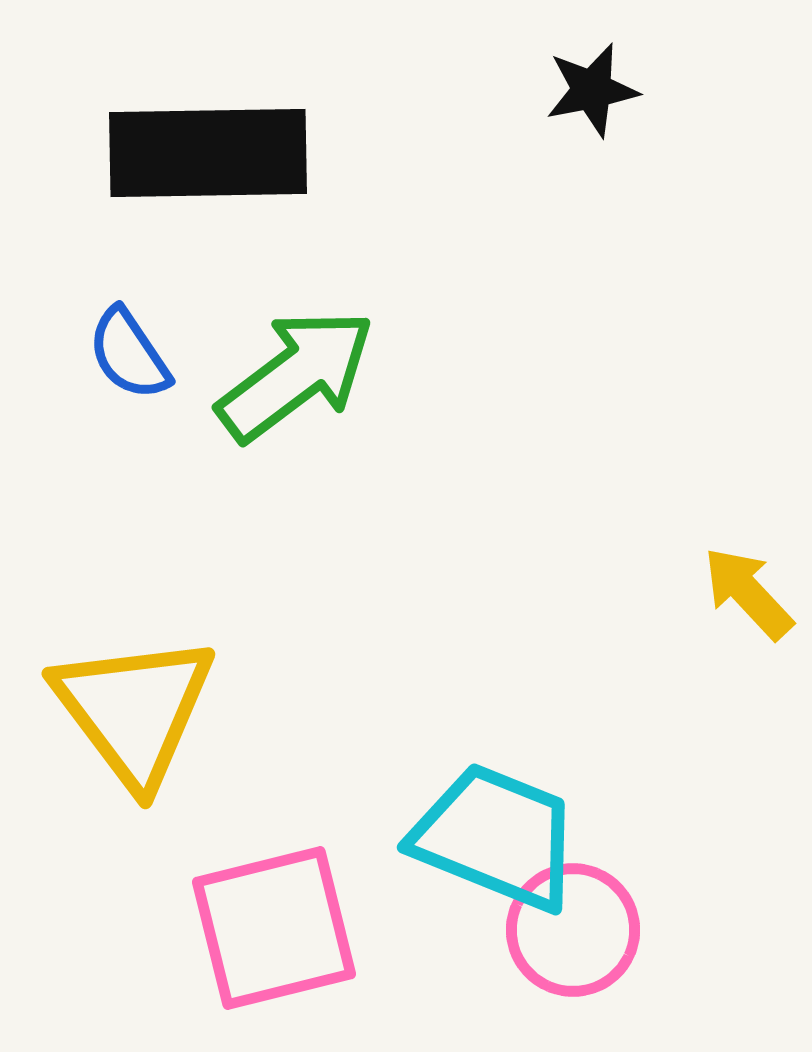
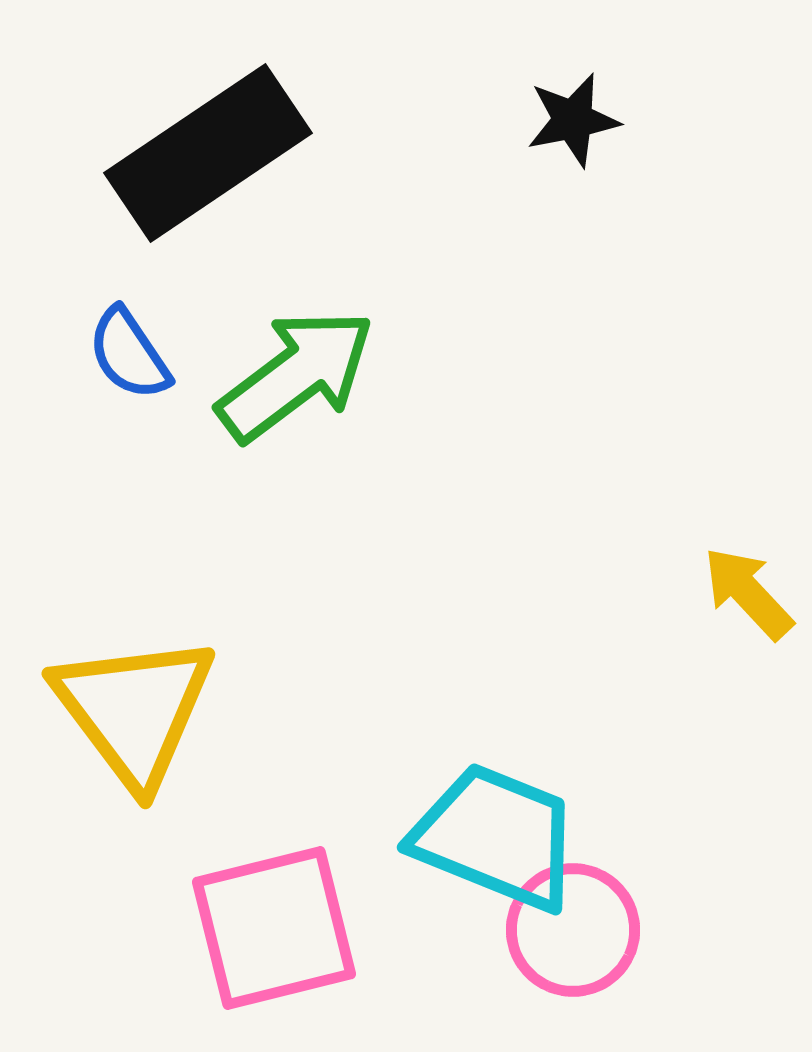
black star: moved 19 px left, 30 px down
black rectangle: rotated 33 degrees counterclockwise
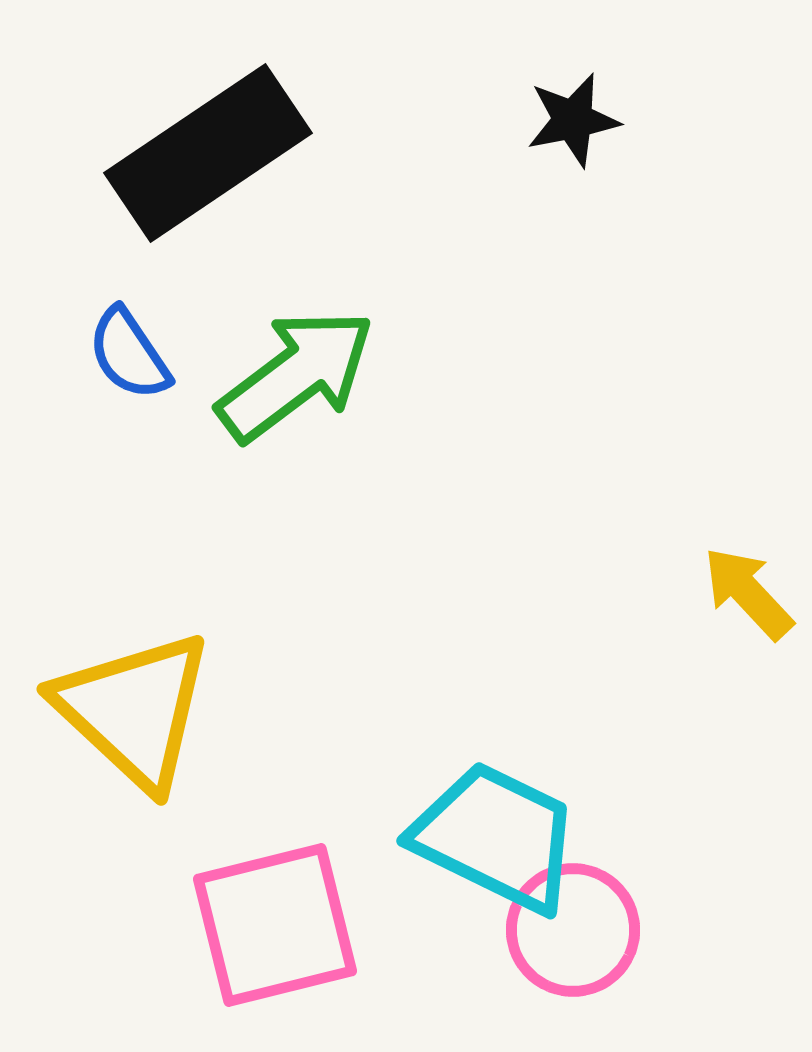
yellow triangle: rotated 10 degrees counterclockwise
cyan trapezoid: rotated 4 degrees clockwise
pink square: moved 1 px right, 3 px up
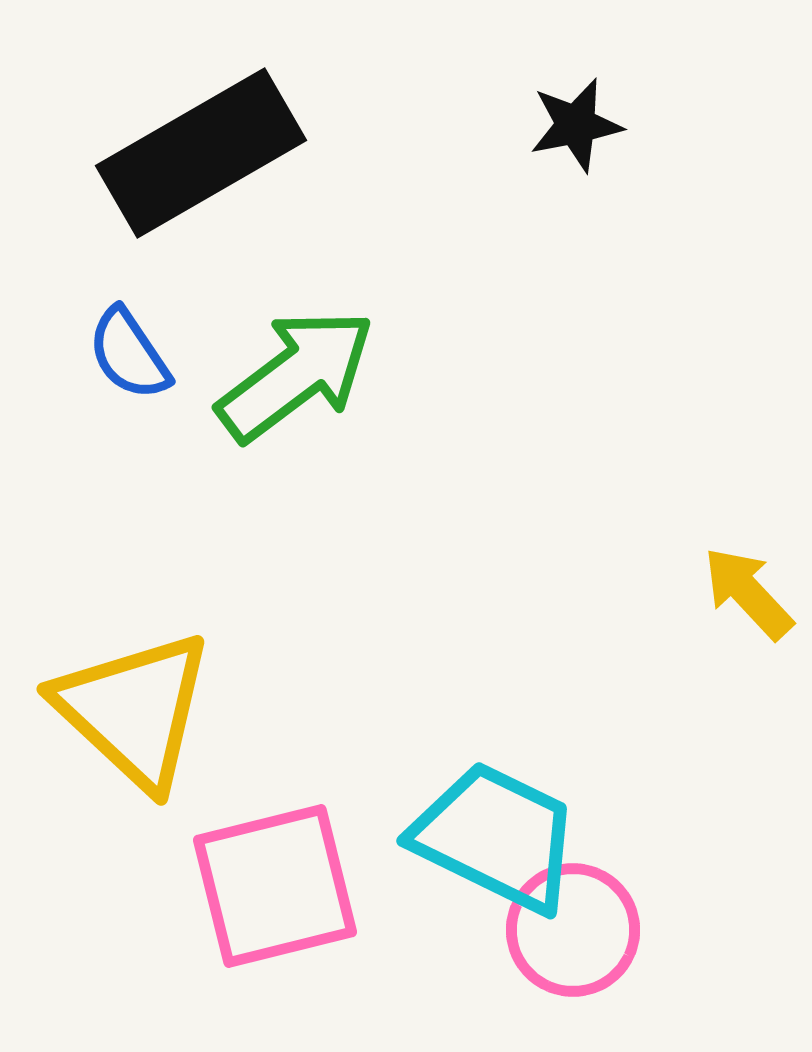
black star: moved 3 px right, 5 px down
black rectangle: moved 7 px left; rotated 4 degrees clockwise
pink square: moved 39 px up
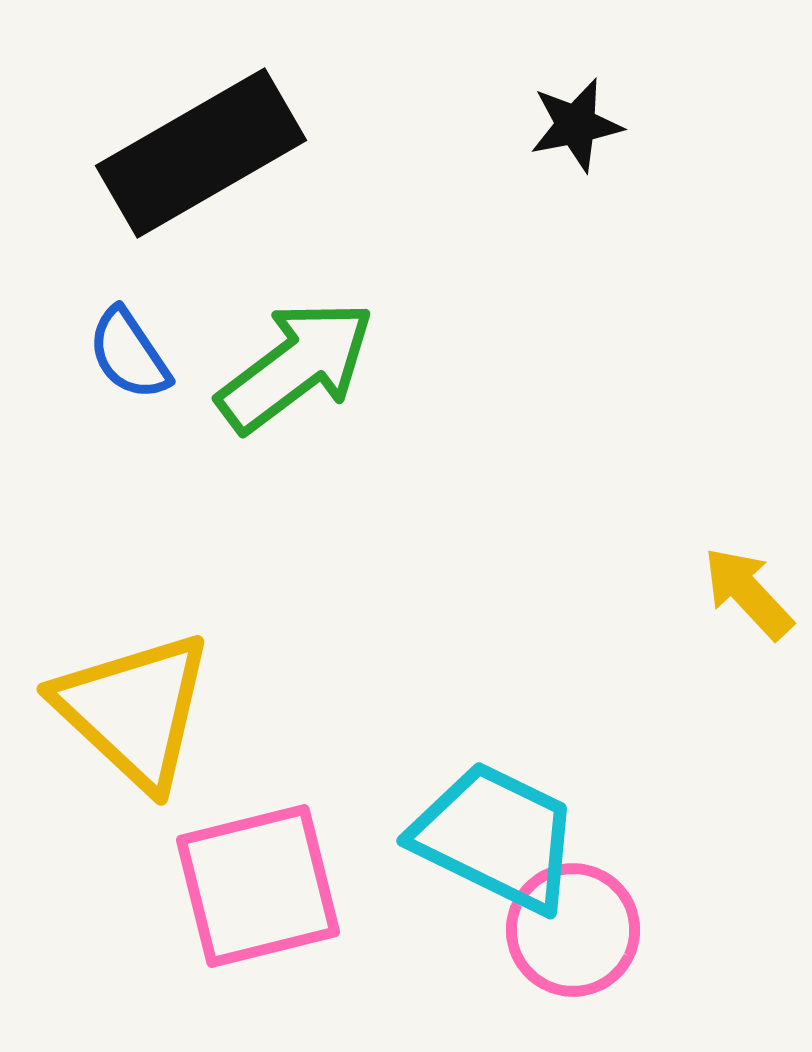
green arrow: moved 9 px up
pink square: moved 17 px left
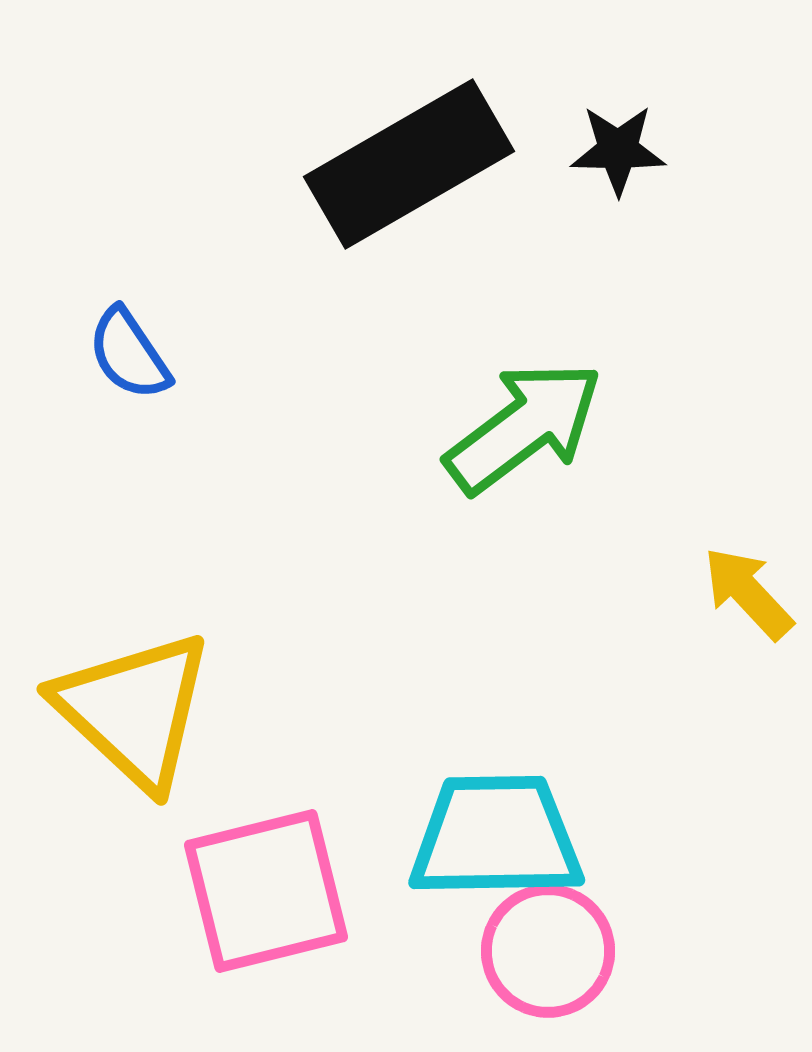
black star: moved 42 px right, 25 px down; rotated 12 degrees clockwise
black rectangle: moved 208 px right, 11 px down
green arrow: moved 228 px right, 61 px down
cyan trapezoid: rotated 27 degrees counterclockwise
pink square: moved 8 px right, 5 px down
pink circle: moved 25 px left, 21 px down
